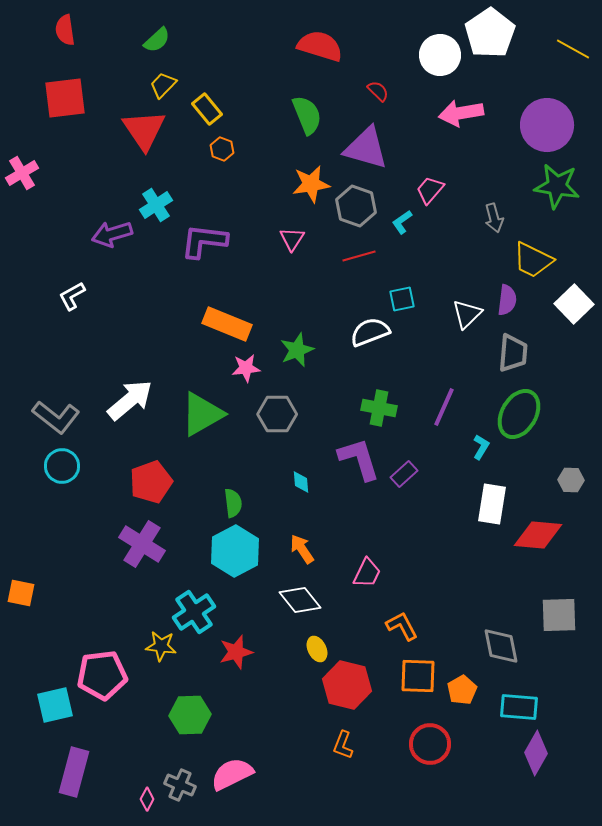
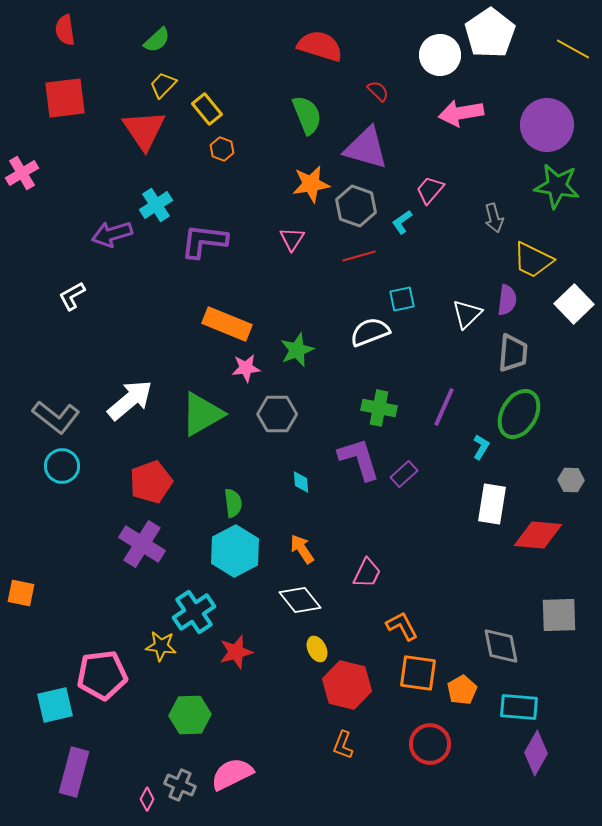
orange square at (418, 676): moved 3 px up; rotated 6 degrees clockwise
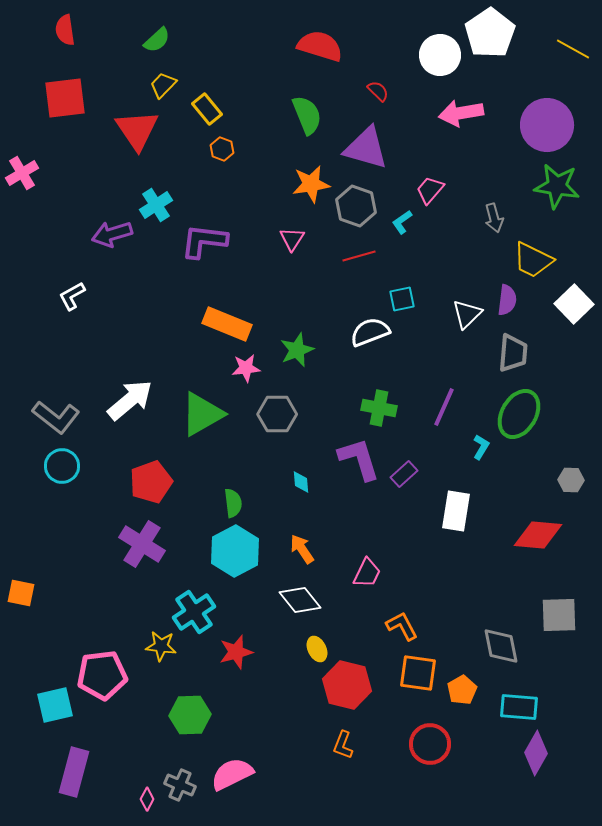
red triangle at (144, 130): moved 7 px left
white rectangle at (492, 504): moved 36 px left, 7 px down
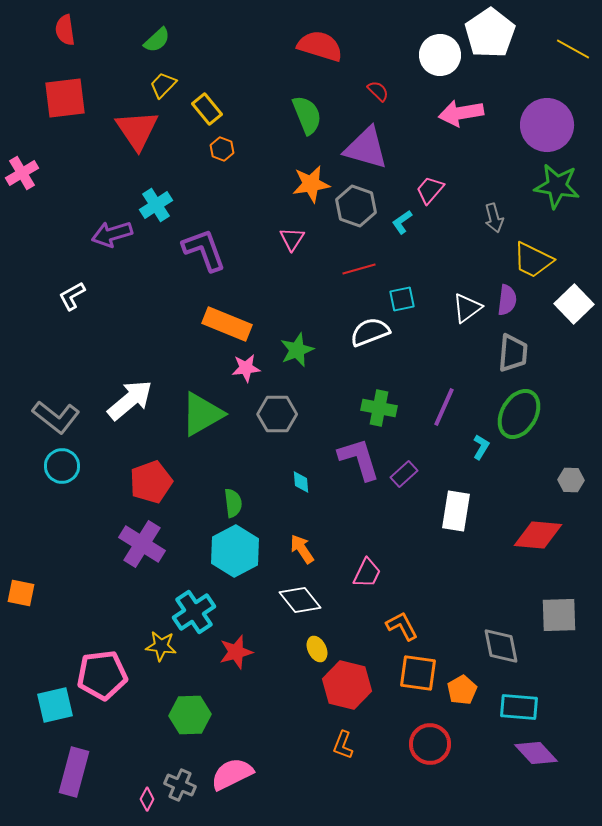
purple L-shape at (204, 241): moved 9 px down; rotated 63 degrees clockwise
red line at (359, 256): moved 13 px down
white triangle at (467, 314): moved 6 px up; rotated 8 degrees clockwise
purple diamond at (536, 753): rotated 72 degrees counterclockwise
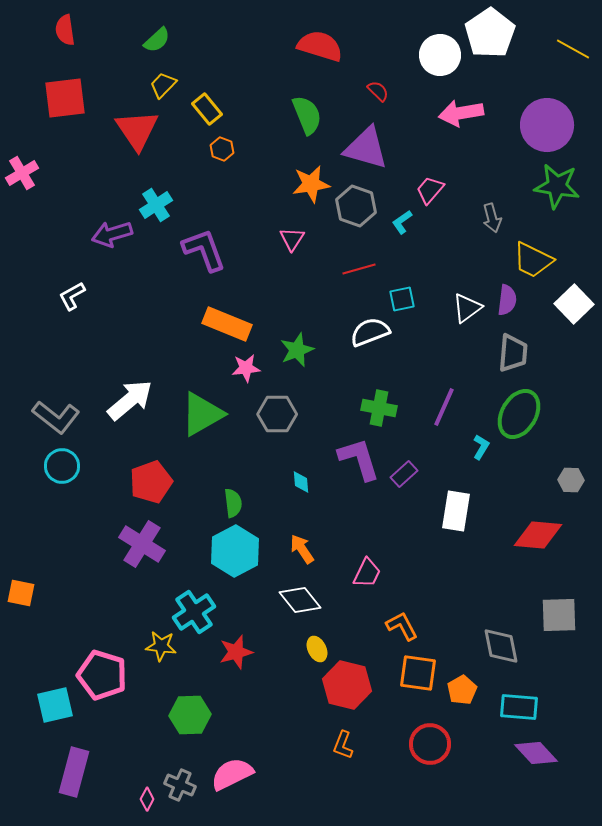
gray arrow at (494, 218): moved 2 px left
pink pentagon at (102, 675): rotated 24 degrees clockwise
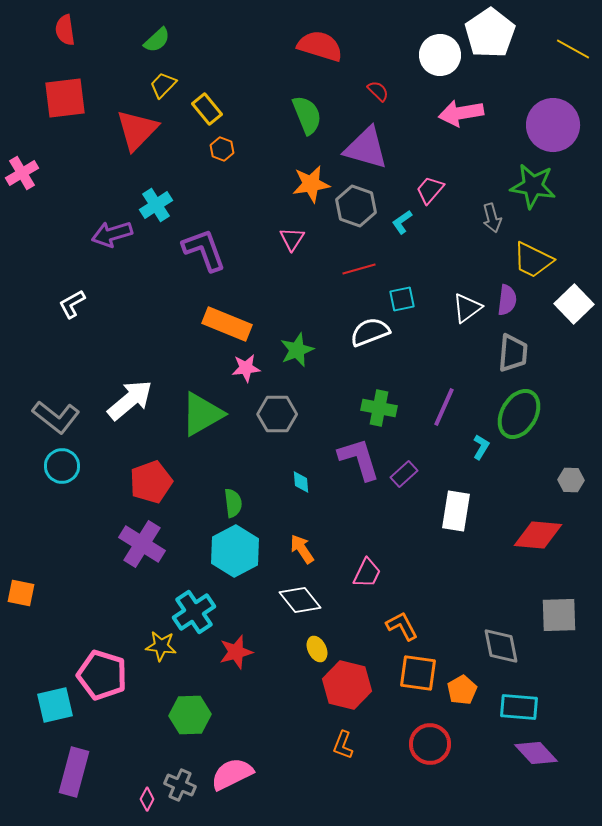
purple circle at (547, 125): moved 6 px right
red triangle at (137, 130): rotated 18 degrees clockwise
green star at (557, 186): moved 24 px left
white L-shape at (72, 296): moved 8 px down
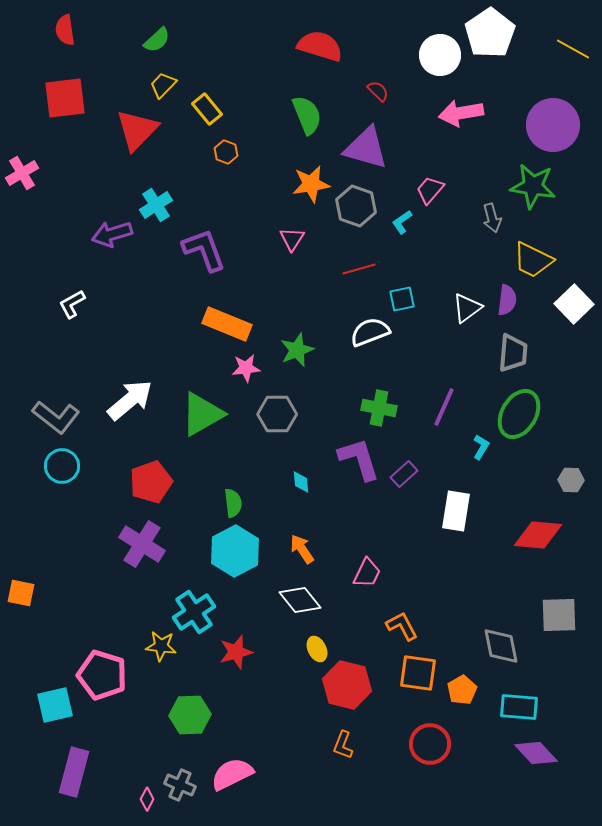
orange hexagon at (222, 149): moved 4 px right, 3 px down
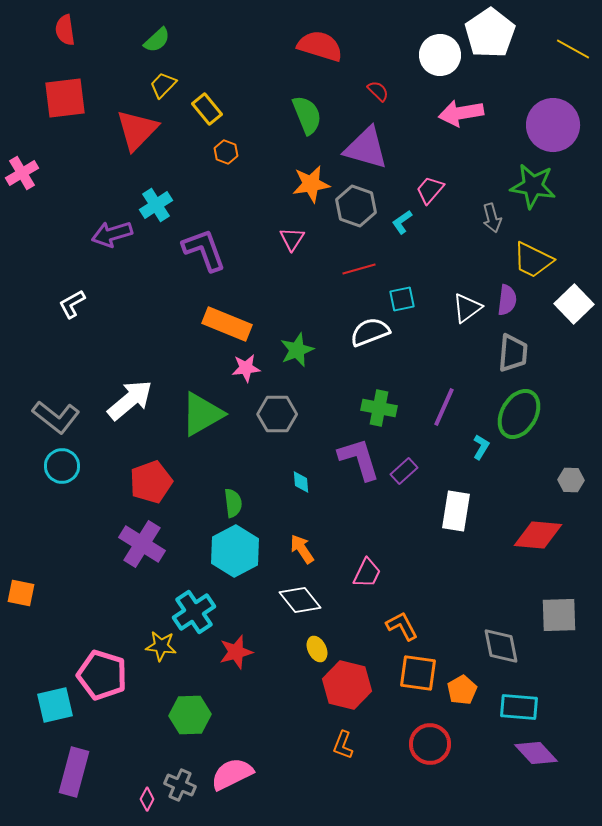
purple rectangle at (404, 474): moved 3 px up
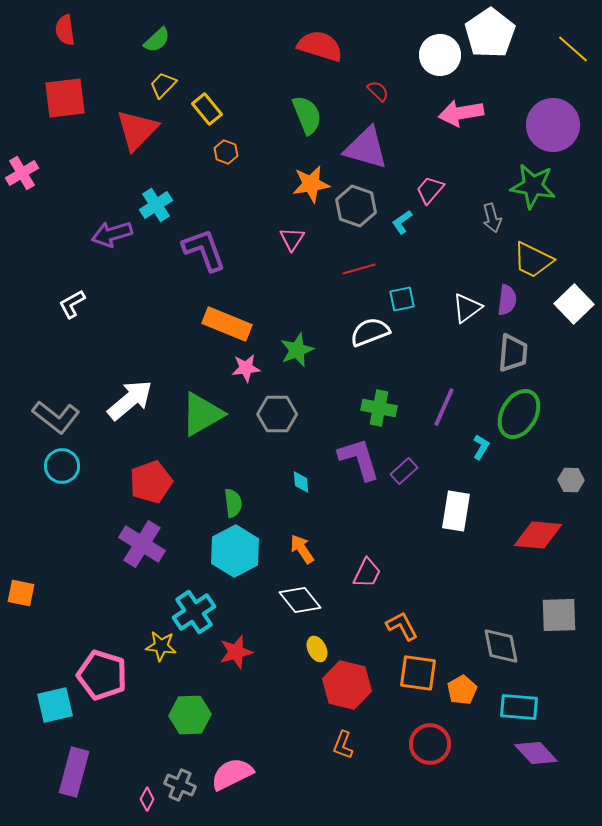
yellow line at (573, 49): rotated 12 degrees clockwise
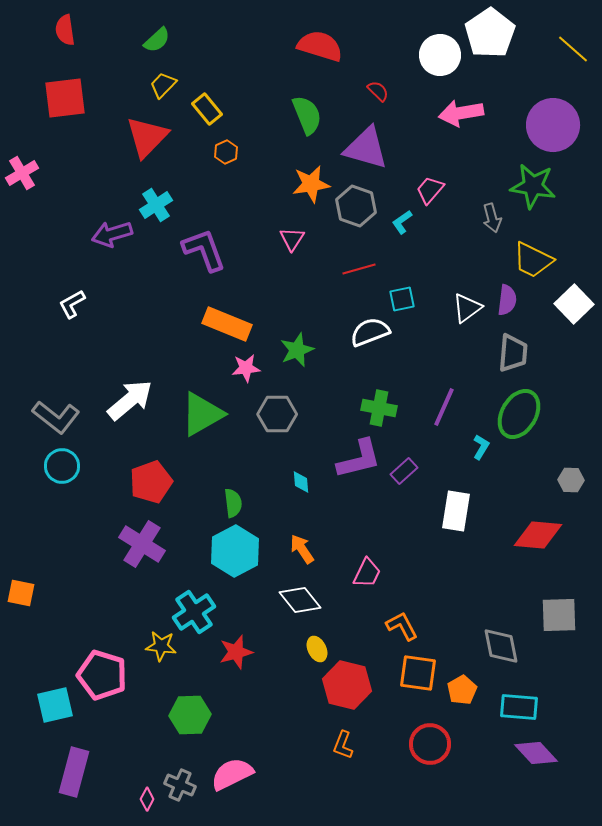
red triangle at (137, 130): moved 10 px right, 7 px down
orange hexagon at (226, 152): rotated 15 degrees clockwise
purple L-shape at (359, 459): rotated 93 degrees clockwise
